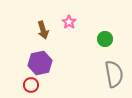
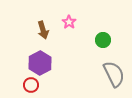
green circle: moved 2 px left, 1 px down
purple hexagon: rotated 15 degrees counterclockwise
gray semicircle: rotated 16 degrees counterclockwise
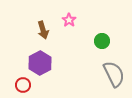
pink star: moved 2 px up
green circle: moved 1 px left, 1 px down
red circle: moved 8 px left
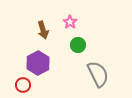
pink star: moved 1 px right, 2 px down
green circle: moved 24 px left, 4 px down
purple hexagon: moved 2 px left
gray semicircle: moved 16 px left
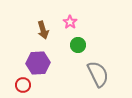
purple hexagon: rotated 25 degrees clockwise
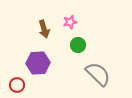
pink star: rotated 24 degrees clockwise
brown arrow: moved 1 px right, 1 px up
gray semicircle: rotated 20 degrees counterclockwise
red circle: moved 6 px left
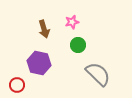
pink star: moved 2 px right
purple hexagon: moved 1 px right; rotated 15 degrees clockwise
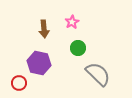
pink star: rotated 16 degrees counterclockwise
brown arrow: rotated 12 degrees clockwise
green circle: moved 3 px down
red circle: moved 2 px right, 2 px up
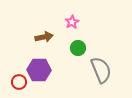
brown arrow: moved 8 px down; rotated 96 degrees counterclockwise
purple hexagon: moved 7 px down; rotated 10 degrees counterclockwise
gray semicircle: moved 3 px right, 4 px up; rotated 24 degrees clockwise
red circle: moved 1 px up
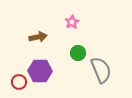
brown arrow: moved 6 px left
green circle: moved 5 px down
purple hexagon: moved 1 px right, 1 px down
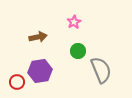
pink star: moved 2 px right
green circle: moved 2 px up
purple hexagon: rotated 10 degrees counterclockwise
red circle: moved 2 px left
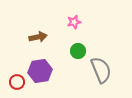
pink star: rotated 16 degrees clockwise
